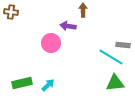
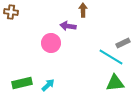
gray rectangle: moved 2 px up; rotated 32 degrees counterclockwise
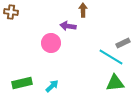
cyan arrow: moved 4 px right, 1 px down
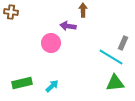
gray rectangle: rotated 40 degrees counterclockwise
